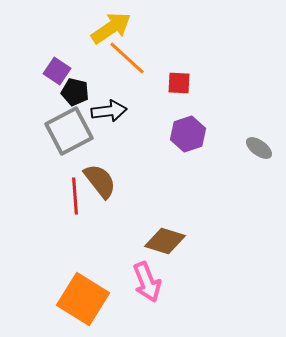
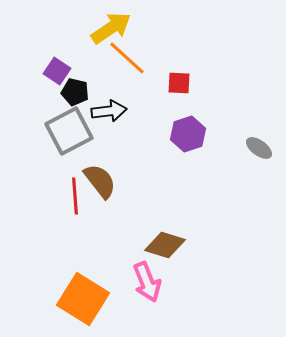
brown diamond: moved 4 px down
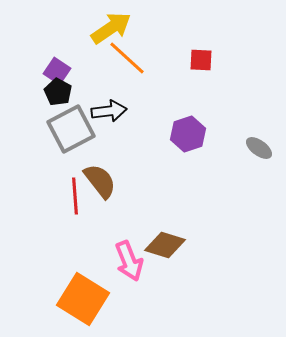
red square: moved 22 px right, 23 px up
black pentagon: moved 17 px left; rotated 16 degrees clockwise
gray square: moved 2 px right, 2 px up
pink arrow: moved 18 px left, 21 px up
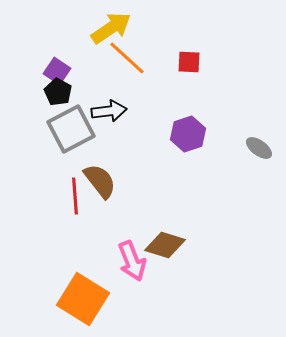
red square: moved 12 px left, 2 px down
pink arrow: moved 3 px right
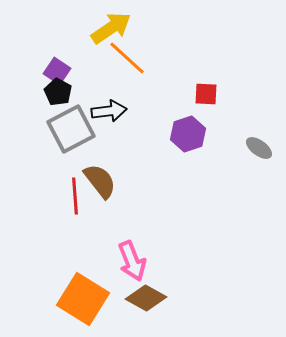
red square: moved 17 px right, 32 px down
brown diamond: moved 19 px left, 53 px down; rotated 12 degrees clockwise
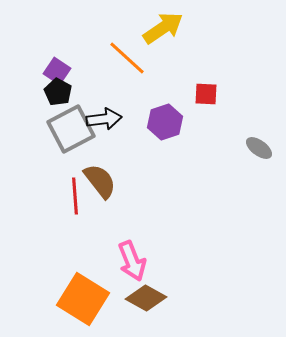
yellow arrow: moved 52 px right
black arrow: moved 5 px left, 8 px down
purple hexagon: moved 23 px left, 12 px up
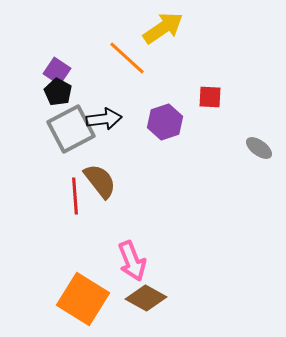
red square: moved 4 px right, 3 px down
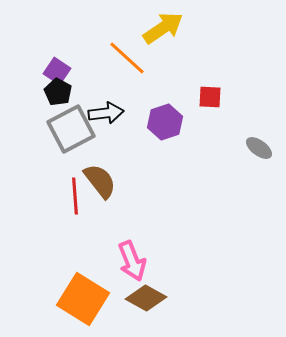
black arrow: moved 2 px right, 6 px up
